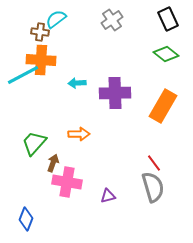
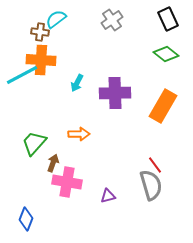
cyan line: moved 1 px left
cyan arrow: rotated 60 degrees counterclockwise
red line: moved 1 px right, 2 px down
gray semicircle: moved 2 px left, 2 px up
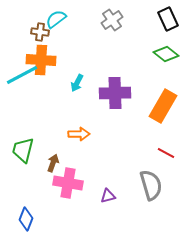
green trapezoid: moved 11 px left, 7 px down; rotated 28 degrees counterclockwise
red line: moved 11 px right, 12 px up; rotated 24 degrees counterclockwise
pink cross: moved 1 px right, 1 px down
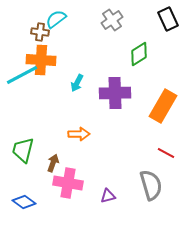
green diamond: moved 27 px left; rotated 70 degrees counterclockwise
blue diamond: moved 2 px left, 17 px up; rotated 75 degrees counterclockwise
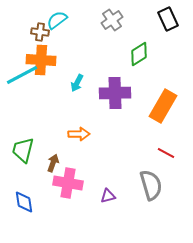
cyan semicircle: moved 1 px right, 1 px down
blue diamond: rotated 45 degrees clockwise
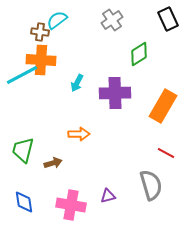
brown arrow: rotated 54 degrees clockwise
pink cross: moved 3 px right, 22 px down
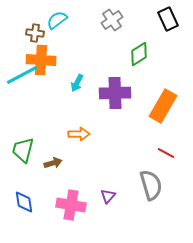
brown cross: moved 5 px left, 1 px down
purple triangle: rotated 35 degrees counterclockwise
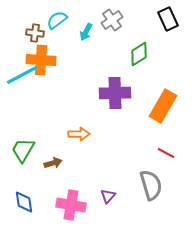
cyan arrow: moved 9 px right, 51 px up
green trapezoid: rotated 16 degrees clockwise
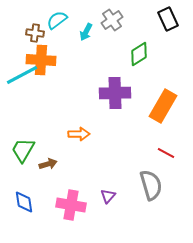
brown arrow: moved 5 px left, 1 px down
